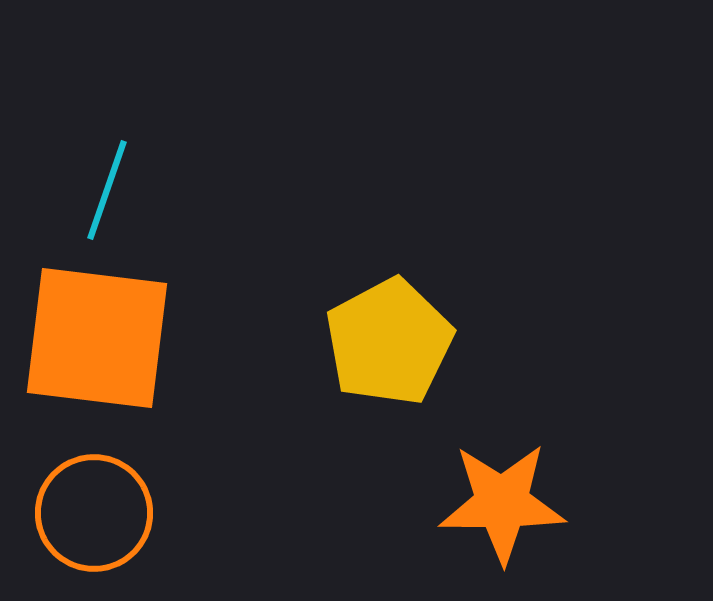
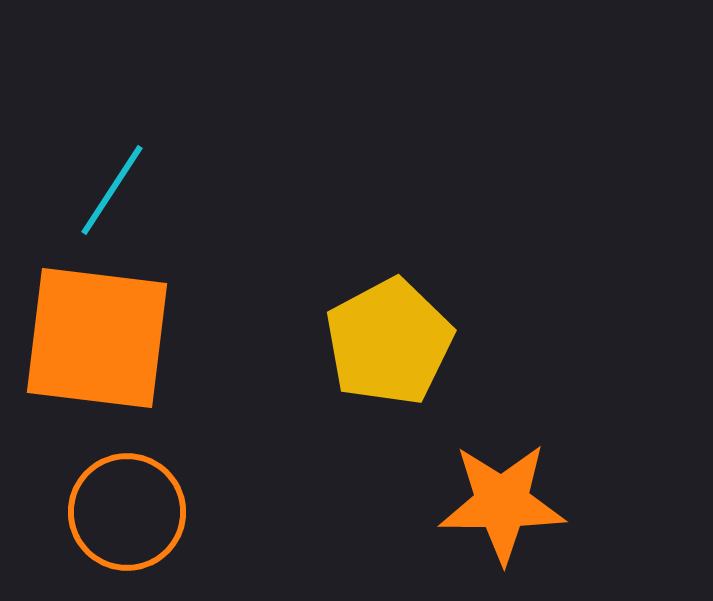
cyan line: moved 5 px right; rotated 14 degrees clockwise
orange circle: moved 33 px right, 1 px up
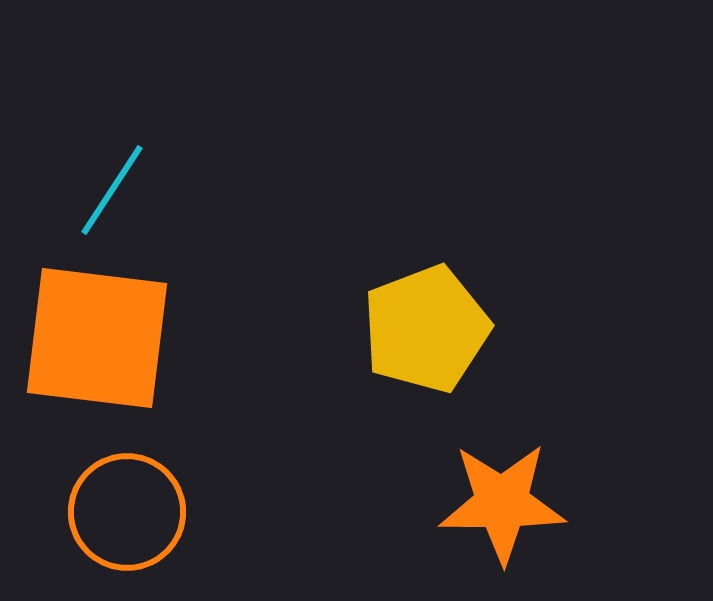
yellow pentagon: moved 37 px right, 13 px up; rotated 7 degrees clockwise
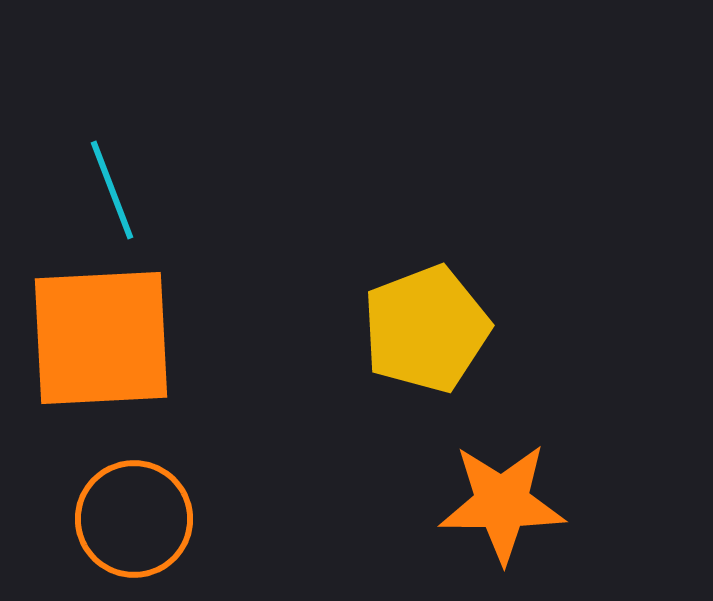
cyan line: rotated 54 degrees counterclockwise
orange square: moved 4 px right; rotated 10 degrees counterclockwise
orange circle: moved 7 px right, 7 px down
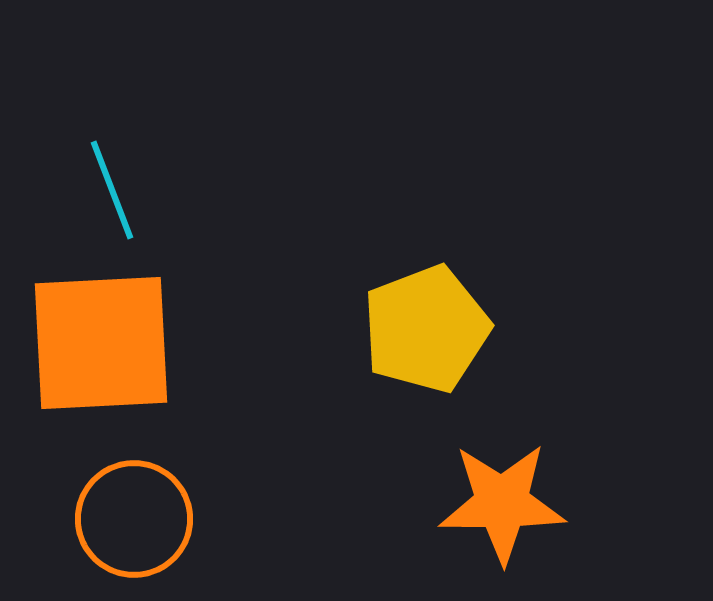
orange square: moved 5 px down
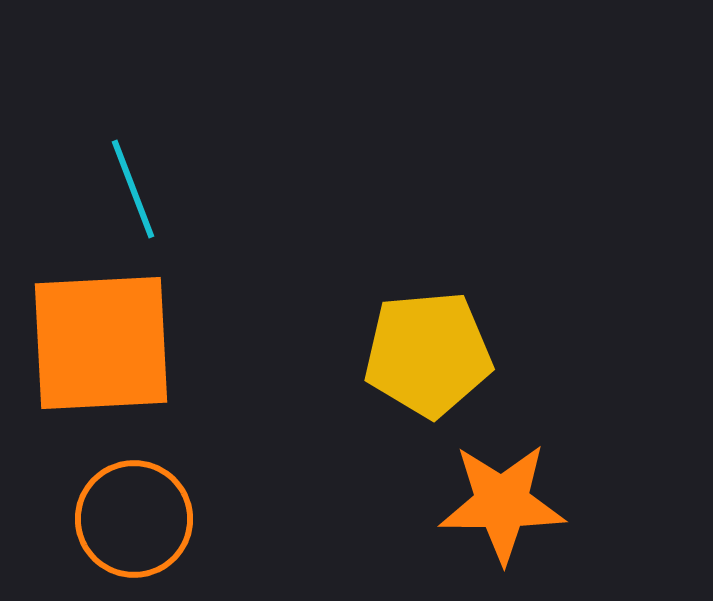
cyan line: moved 21 px right, 1 px up
yellow pentagon: moved 2 px right, 25 px down; rotated 16 degrees clockwise
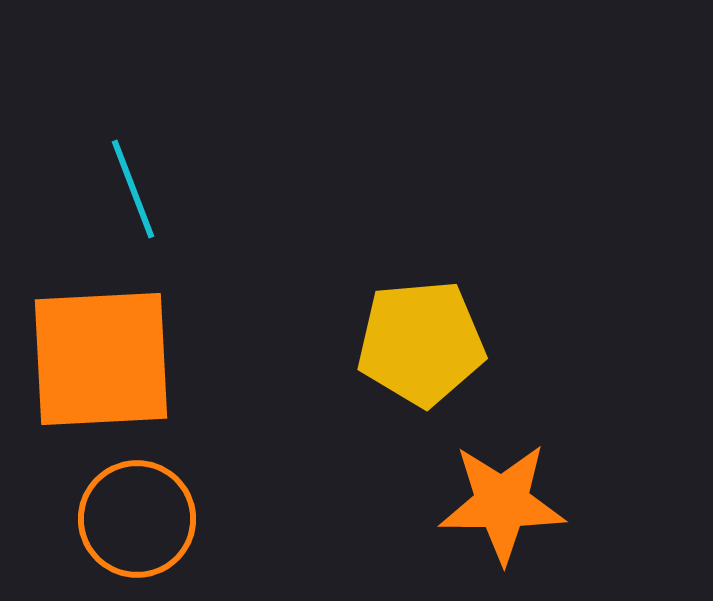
orange square: moved 16 px down
yellow pentagon: moved 7 px left, 11 px up
orange circle: moved 3 px right
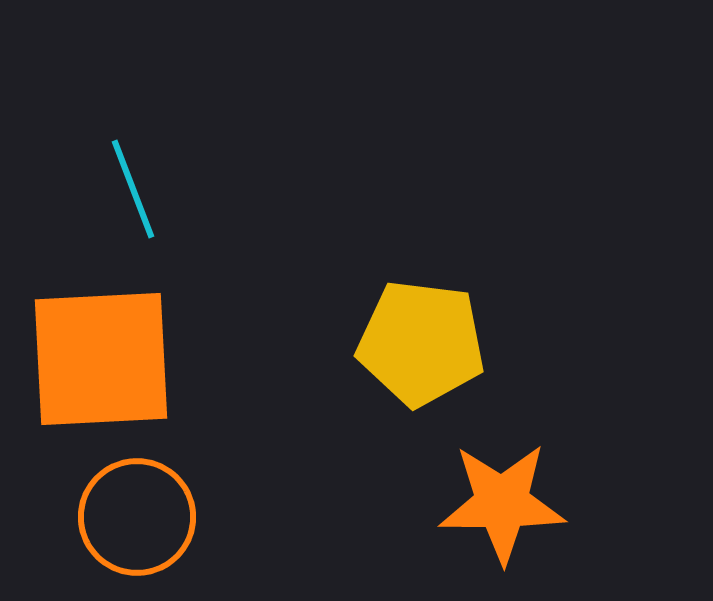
yellow pentagon: rotated 12 degrees clockwise
orange circle: moved 2 px up
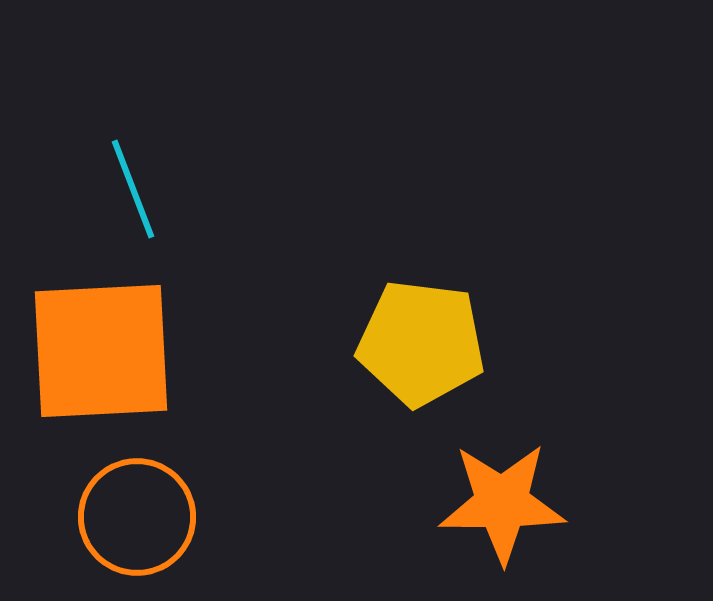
orange square: moved 8 px up
